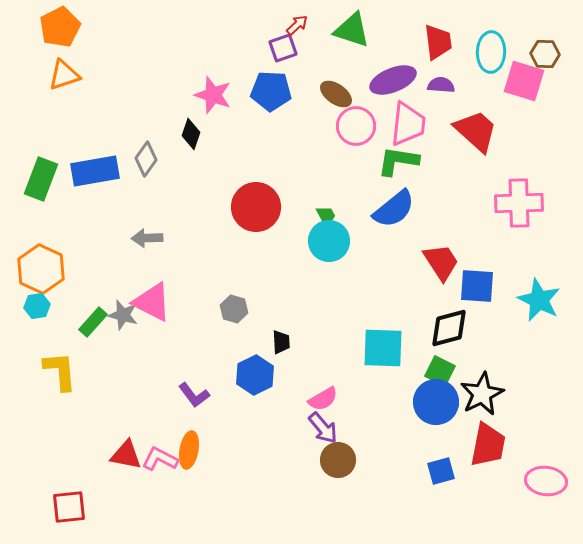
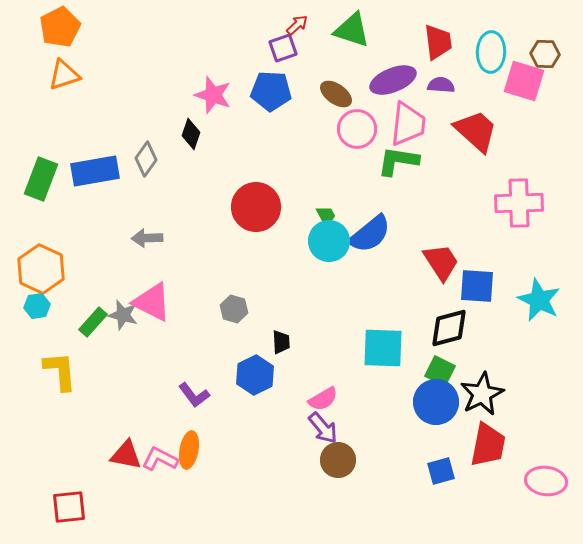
pink circle at (356, 126): moved 1 px right, 3 px down
blue semicircle at (394, 209): moved 24 px left, 25 px down
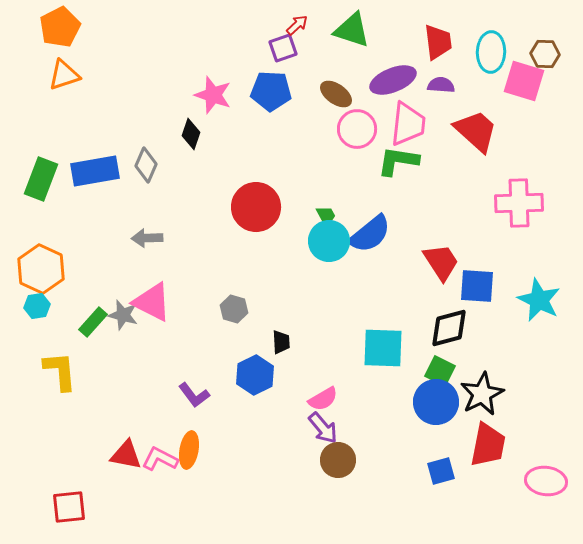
gray diamond at (146, 159): moved 6 px down; rotated 12 degrees counterclockwise
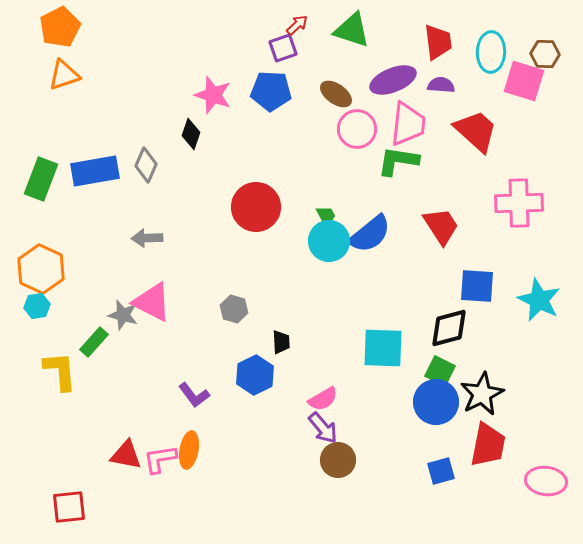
red trapezoid at (441, 262): moved 36 px up
green rectangle at (93, 322): moved 1 px right, 20 px down
pink L-shape at (160, 459): rotated 36 degrees counterclockwise
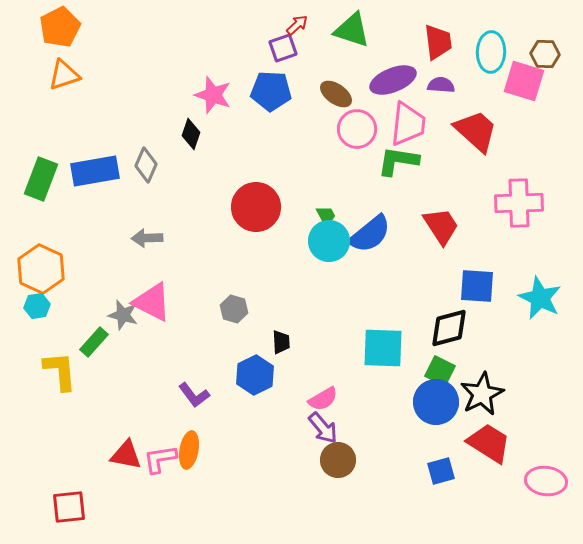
cyan star at (539, 300): moved 1 px right, 2 px up
red trapezoid at (488, 445): moved 1 px right, 2 px up; rotated 69 degrees counterclockwise
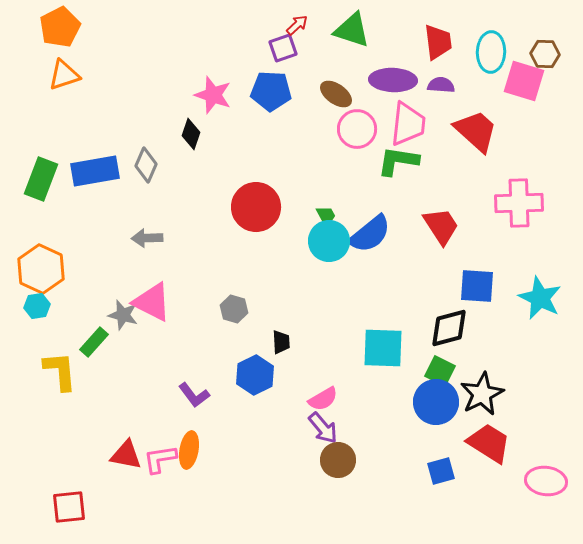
purple ellipse at (393, 80): rotated 24 degrees clockwise
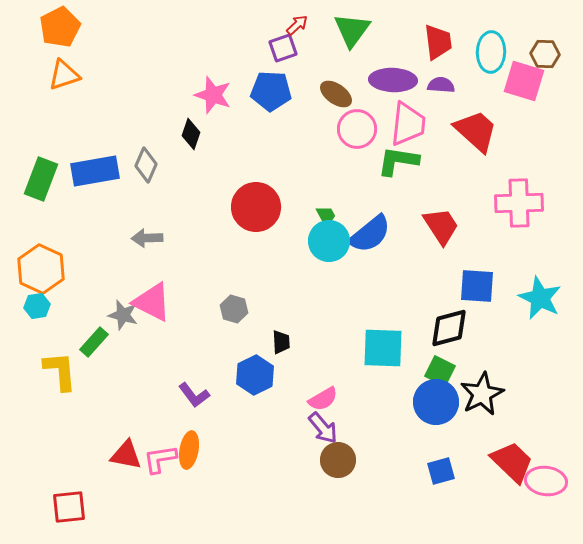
green triangle at (352, 30): rotated 48 degrees clockwise
red trapezoid at (489, 443): moved 23 px right, 19 px down; rotated 12 degrees clockwise
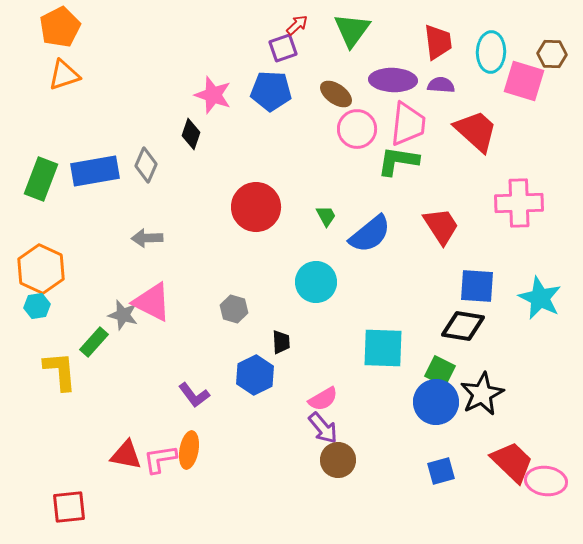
brown hexagon at (545, 54): moved 7 px right
cyan circle at (329, 241): moved 13 px left, 41 px down
black diamond at (449, 328): moved 14 px right, 2 px up; rotated 24 degrees clockwise
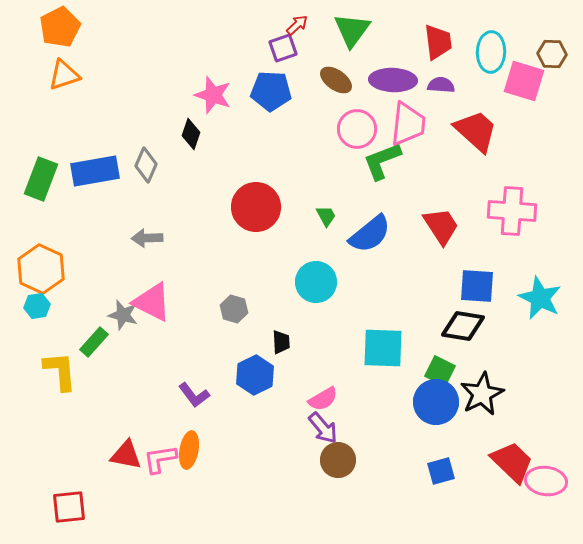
brown ellipse at (336, 94): moved 14 px up
green L-shape at (398, 161): moved 16 px left; rotated 30 degrees counterclockwise
pink cross at (519, 203): moved 7 px left, 8 px down; rotated 6 degrees clockwise
